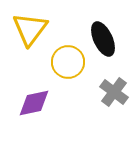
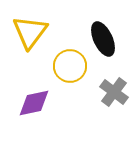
yellow triangle: moved 3 px down
yellow circle: moved 2 px right, 4 px down
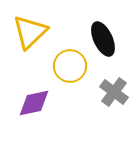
yellow triangle: rotated 9 degrees clockwise
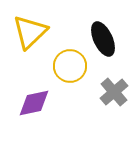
gray cross: rotated 12 degrees clockwise
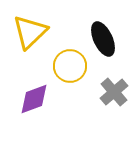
purple diamond: moved 4 px up; rotated 8 degrees counterclockwise
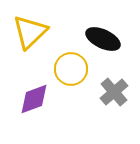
black ellipse: rotated 40 degrees counterclockwise
yellow circle: moved 1 px right, 3 px down
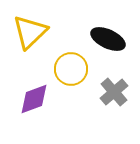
black ellipse: moved 5 px right
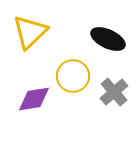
yellow circle: moved 2 px right, 7 px down
purple diamond: rotated 12 degrees clockwise
